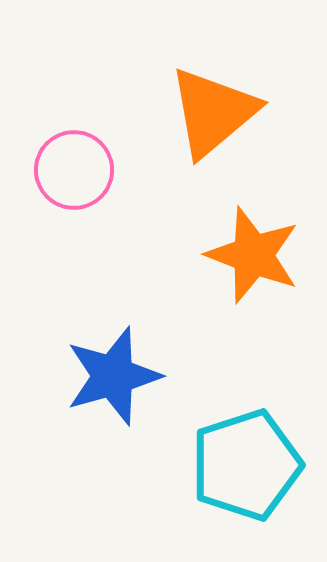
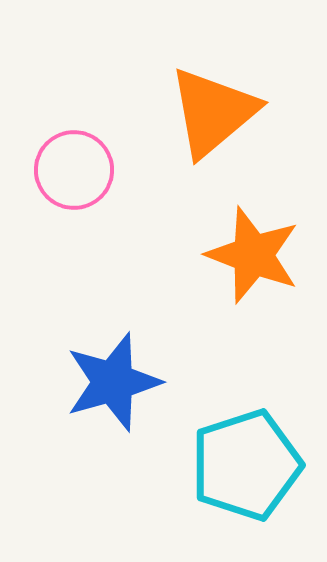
blue star: moved 6 px down
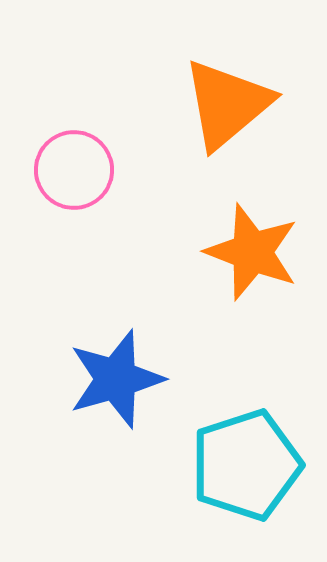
orange triangle: moved 14 px right, 8 px up
orange star: moved 1 px left, 3 px up
blue star: moved 3 px right, 3 px up
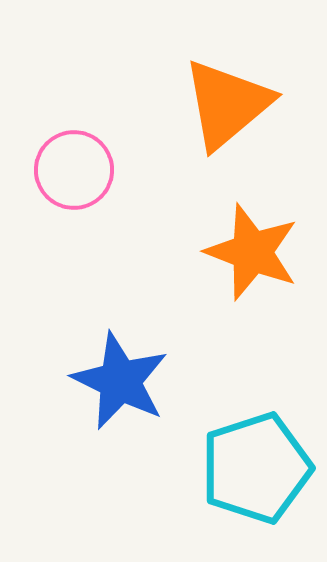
blue star: moved 4 px right, 2 px down; rotated 30 degrees counterclockwise
cyan pentagon: moved 10 px right, 3 px down
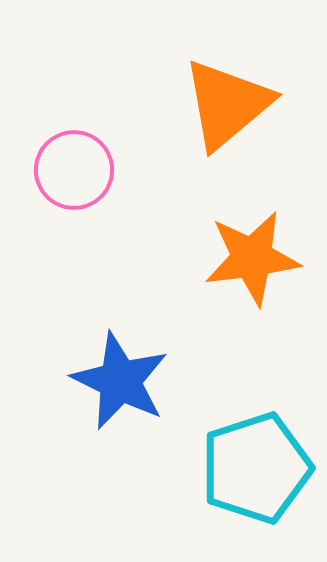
orange star: moved 6 px down; rotated 28 degrees counterclockwise
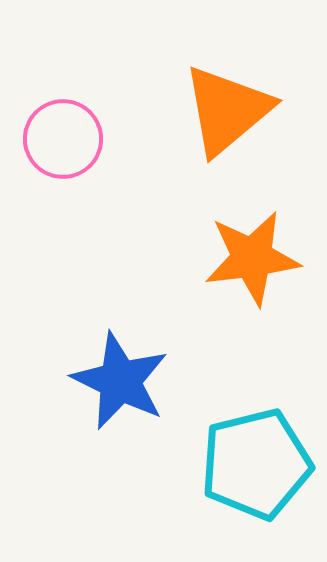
orange triangle: moved 6 px down
pink circle: moved 11 px left, 31 px up
cyan pentagon: moved 4 px up; rotated 4 degrees clockwise
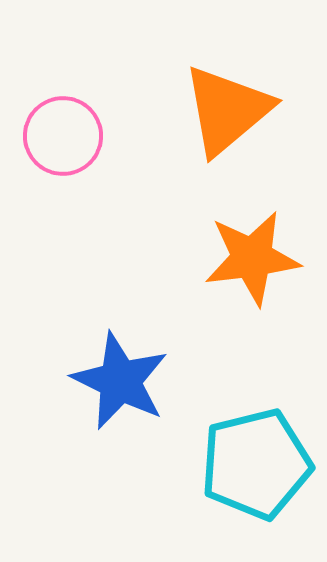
pink circle: moved 3 px up
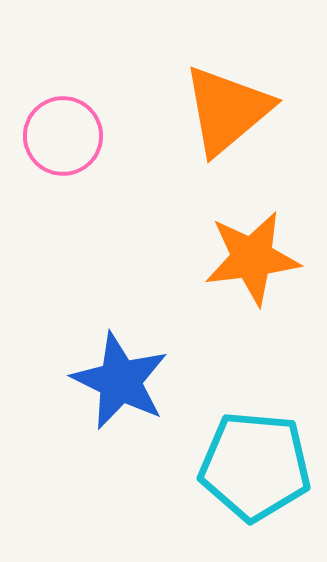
cyan pentagon: moved 1 px left, 2 px down; rotated 19 degrees clockwise
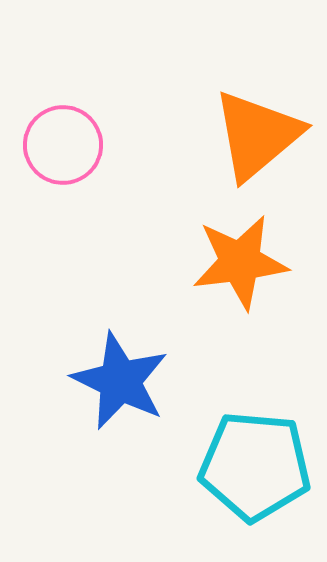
orange triangle: moved 30 px right, 25 px down
pink circle: moved 9 px down
orange star: moved 12 px left, 4 px down
